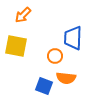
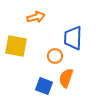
orange arrow: moved 13 px right, 2 px down; rotated 150 degrees counterclockwise
orange semicircle: rotated 102 degrees clockwise
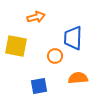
orange semicircle: moved 12 px right; rotated 66 degrees clockwise
blue square: moved 5 px left; rotated 30 degrees counterclockwise
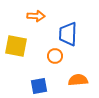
orange arrow: moved 1 px up; rotated 18 degrees clockwise
blue trapezoid: moved 5 px left, 4 px up
orange semicircle: moved 2 px down
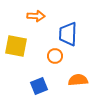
blue square: rotated 12 degrees counterclockwise
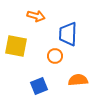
orange arrow: rotated 12 degrees clockwise
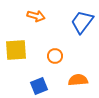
blue trapezoid: moved 14 px right, 12 px up; rotated 35 degrees clockwise
yellow square: moved 4 px down; rotated 15 degrees counterclockwise
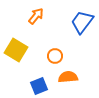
orange arrow: rotated 66 degrees counterclockwise
yellow square: rotated 35 degrees clockwise
orange semicircle: moved 10 px left, 3 px up
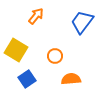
orange semicircle: moved 3 px right, 2 px down
blue square: moved 12 px left, 7 px up; rotated 12 degrees counterclockwise
